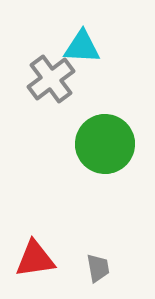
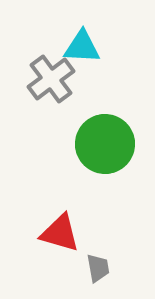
red triangle: moved 25 px right, 26 px up; rotated 24 degrees clockwise
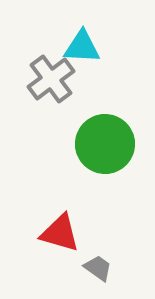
gray trapezoid: rotated 44 degrees counterclockwise
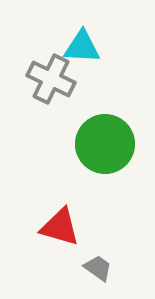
gray cross: rotated 27 degrees counterclockwise
red triangle: moved 6 px up
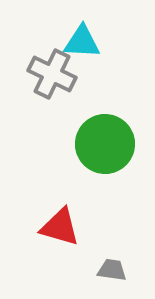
cyan triangle: moved 5 px up
gray cross: moved 1 px right, 5 px up
gray trapezoid: moved 14 px right, 2 px down; rotated 28 degrees counterclockwise
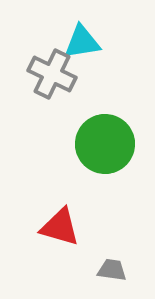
cyan triangle: rotated 12 degrees counterclockwise
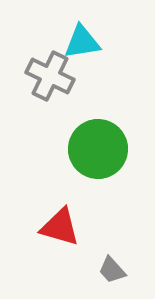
gray cross: moved 2 px left, 2 px down
green circle: moved 7 px left, 5 px down
gray trapezoid: rotated 140 degrees counterclockwise
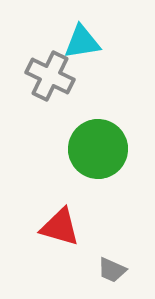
gray trapezoid: rotated 24 degrees counterclockwise
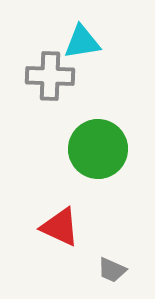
gray cross: rotated 24 degrees counterclockwise
red triangle: rotated 9 degrees clockwise
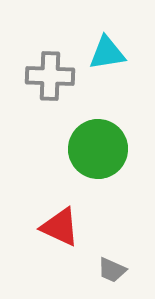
cyan triangle: moved 25 px right, 11 px down
